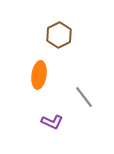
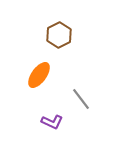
orange ellipse: rotated 28 degrees clockwise
gray line: moved 3 px left, 2 px down
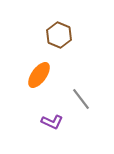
brown hexagon: rotated 10 degrees counterclockwise
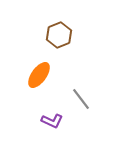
brown hexagon: rotated 15 degrees clockwise
purple L-shape: moved 1 px up
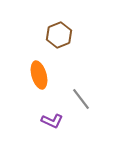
orange ellipse: rotated 52 degrees counterclockwise
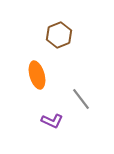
orange ellipse: moved 2 px left
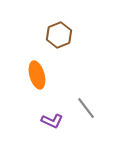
gray line: moved 5 px right, 9 px down
